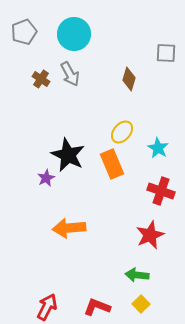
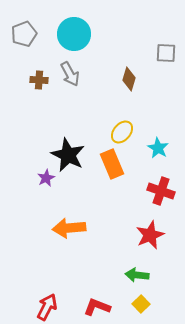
gray pentagon: moved 2 px down
brown cross: moved 2 px left, 1 px down; rotated 30 degrees counterclockwise
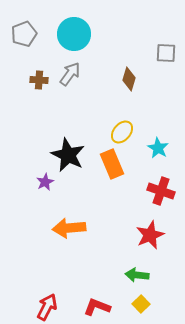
gray arrow: rotated 115 degrees counterclockwise
purple star: moved 1 px left, 4 px down
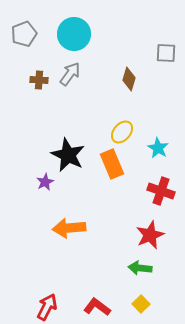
green arrow: moved 3 px right, 7 px up
red L-shape: rotated 16 degrees clockwise
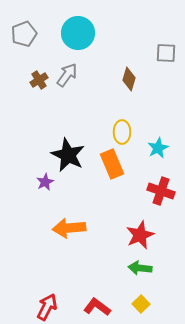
cyan circle: moved 4 px right, 1 px up
gray arrow: moved 3 px left, 1 px down
brown cross: rotated 36 degrees counterclockwise
yellow ellipse: rotated 40 degrees counterclockwise
cyan star: rotated 15 degrees clockwise
red star: moved 10 px left
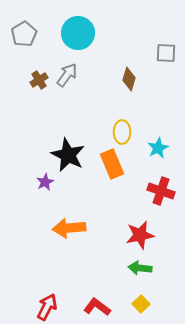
gray pentagon: rotated 10 degrees counterclockwise
red star: rotated 12 degrees clockwise
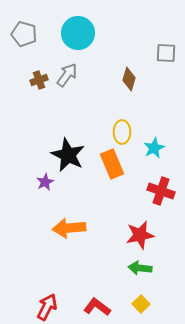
gray pentagon: rotated 25 degrees counterclockwise
brown cross: rotated 12 degrees clockwise
cyan star: moved 4 px left
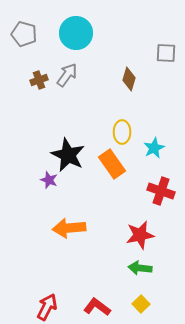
cyan circle: moved 2 px left
orange rectangle: rotated 12 degrees counterclockwise
purple star: moved 4 px right, 2 px up; rotated 24 degrees counterclockwise
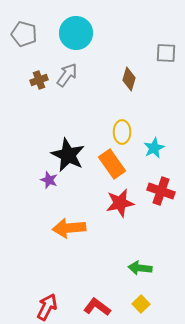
red star: moved 20 px left, 32 px up
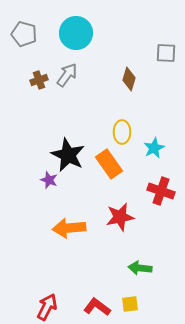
orange rectangle: moved 3 px left
red star: moved 14 px down
yellow square: moved 11 px left; rotated 36 degrees clockwise
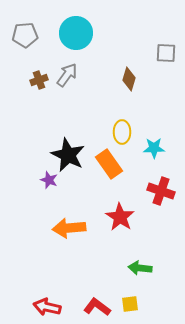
gray pentagon: moved 1 px right, 1 px down; rotated 20 degrees counterclockwise
cyan star: rotated 25 degrees clockwise
red star: rotated 28 degrees counterclockwise
red arrow: rotated 104 degrees counterclockwise
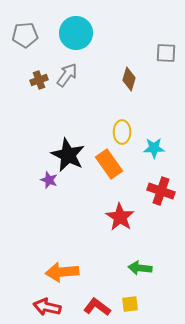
orange arrow: moved 7 px left, 44 px down
